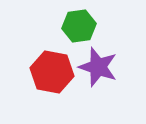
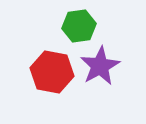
purple star: moved 2 px right, 1 px up; rotated 24 degrees clockwise
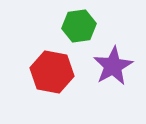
purple star: moved 13 px right
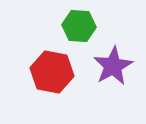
green hexagon: rotated 12 degrees clockwise
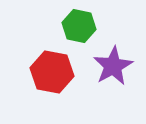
green hexagon: rotated 8 degrees clockwise
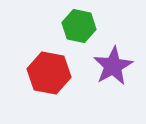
red hexagon: moved 3 px left, 1 px down
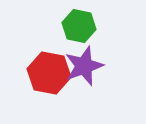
purple star: moved 29 px left; rotated 9 degrees clockwise
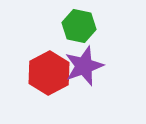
red hexagon: rotated 21 degrees clockwise
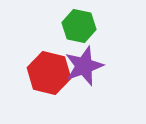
red hexagon: rotated 18 degrees counterclockwise
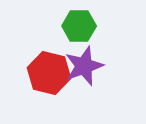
green hexagon: rotated 12 degrees counterclockwise
